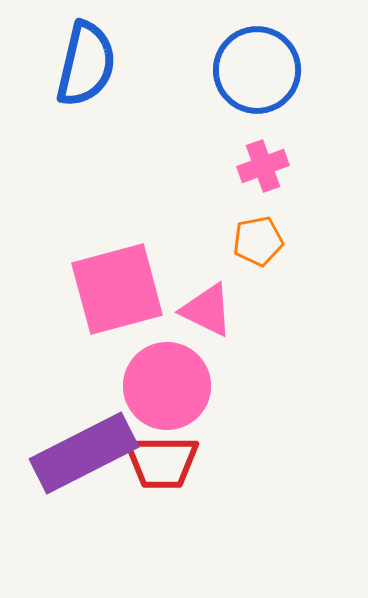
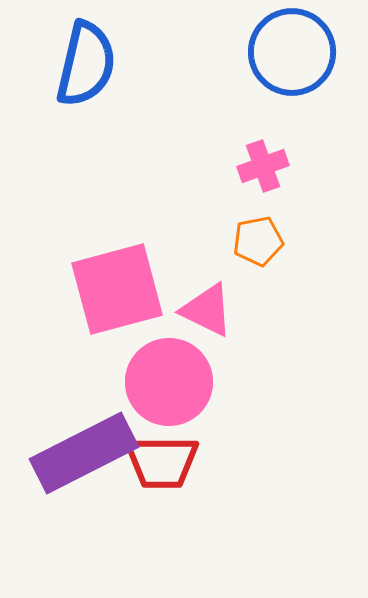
blue circle: moved 35 px right, 18 px up
pink circle: moved 2 px right, 4 px up
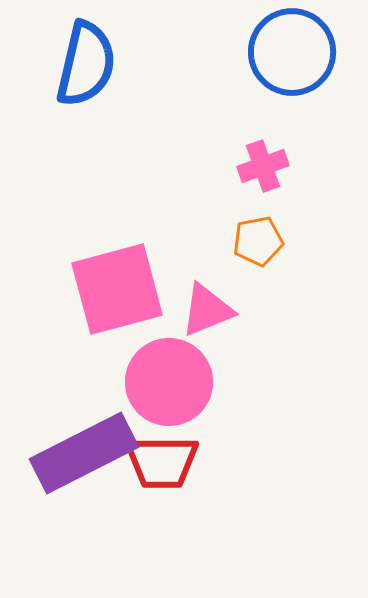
pink triangle: rotated 48 degrees counterclockwise
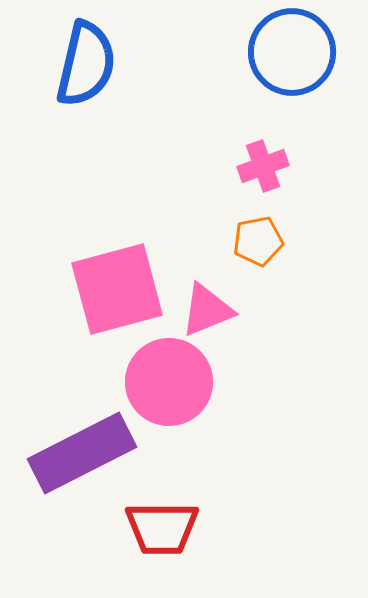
purple rectangle: moved 2 px left
red trapezoid: moved 66 px down
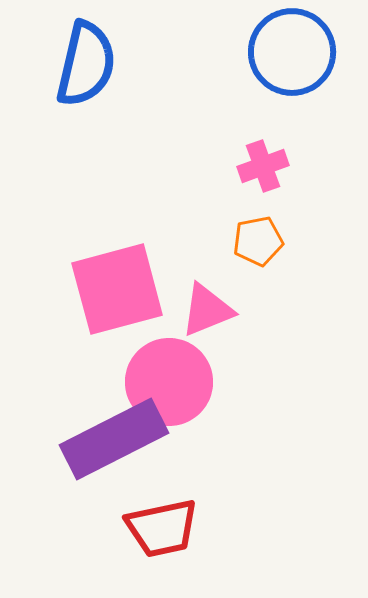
purple rectangle: moved 32 px right, 14 px up
red trapezoid: rotated 12 degrees counterclockwise
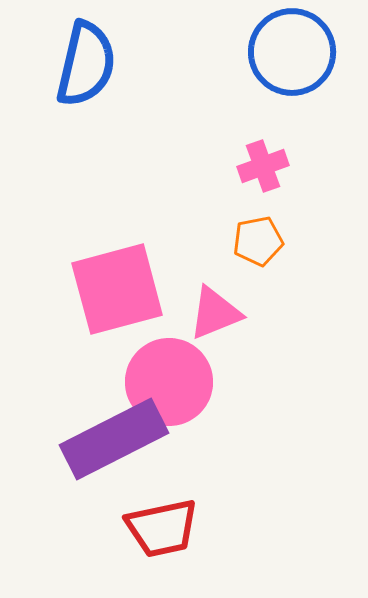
pink triangle: moved 8 px right, 3 px down
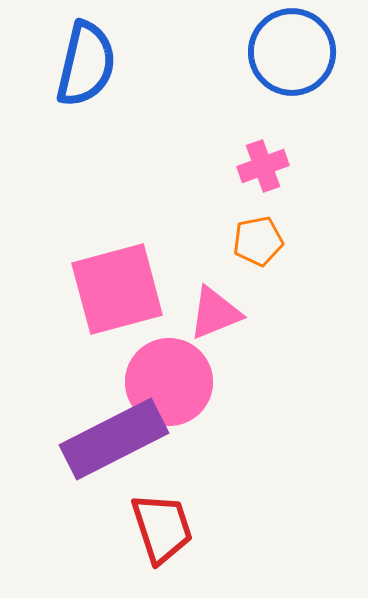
red trapezoid: rotated 96 degrees counterclockwise
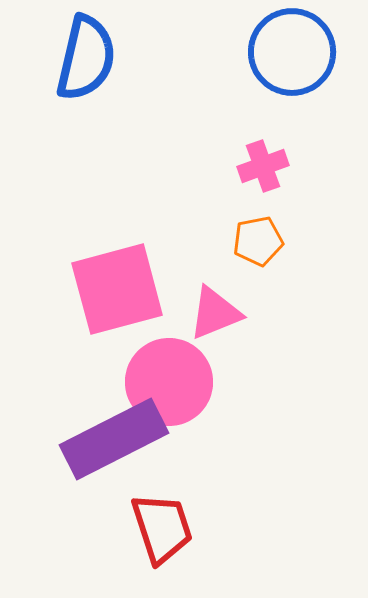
blue semicircle: moved 6 px up
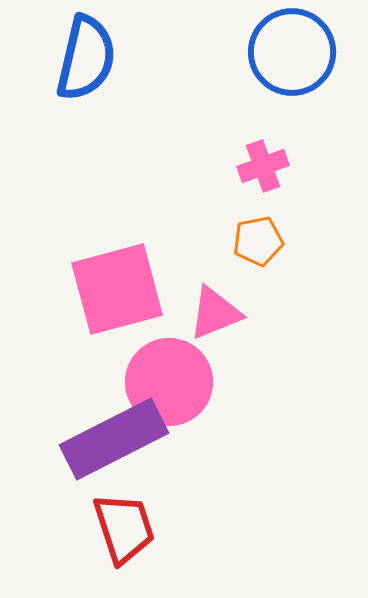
red trapezoid: moved 38 px left
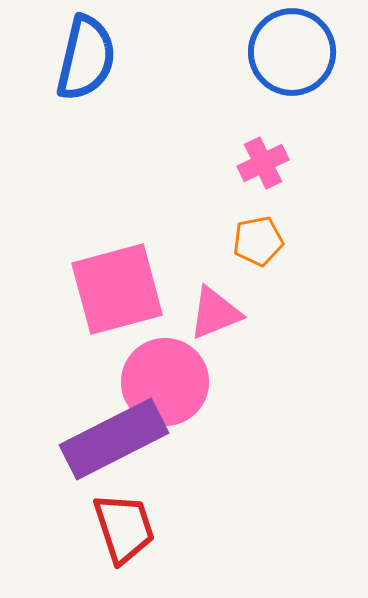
pink cross: moved 3 px up; rotated 6 degrees counterclockwise
pink circle: moved 4 px left
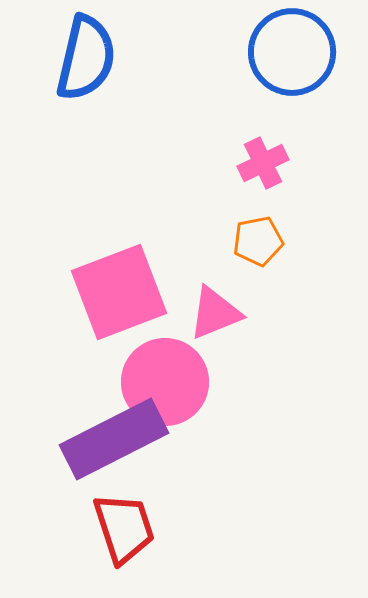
pink square: moved 2 px right, 3 px down; rotated 6 degrees counterclockwise
